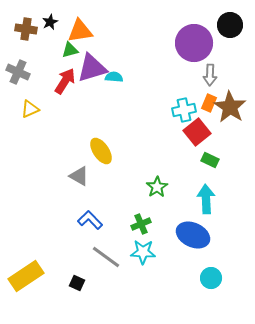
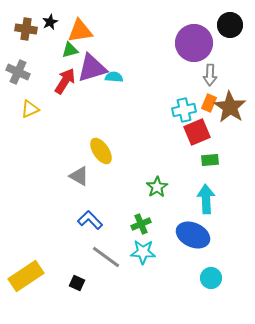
red square: rotated 16 degrees clockwise
green rectangle: rotated 30 degrees counterclockwise
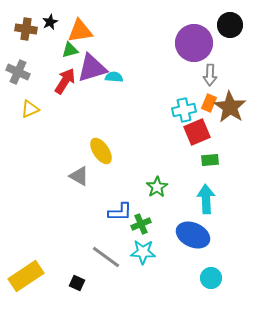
blue L-shape: moved 30 px right, 8 px up; rotated 135 degrees clockwise
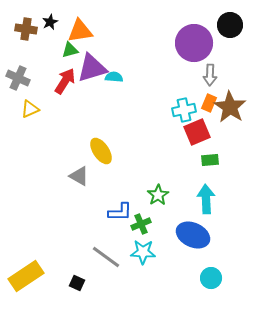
gray cross: moved 6 px down
green star: moved 1 px right, 8 px down
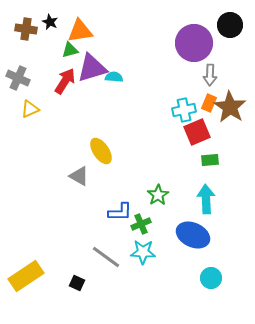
black star: rotated 21 degrees counterclockwise
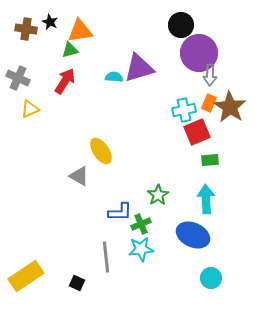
black circle: moved 49 px left
purple circle: moved 5 px right, 10 px down
purple triangle: moved 47 px right
cyan star: moved 2 px left, 3 px up; rotated 10 degrees counterclockwise
gray line: rotated 48 degrees clockwise
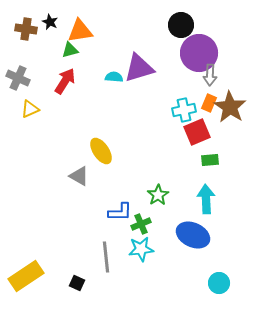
cyan circle: moved 8 px right, 5 px down
